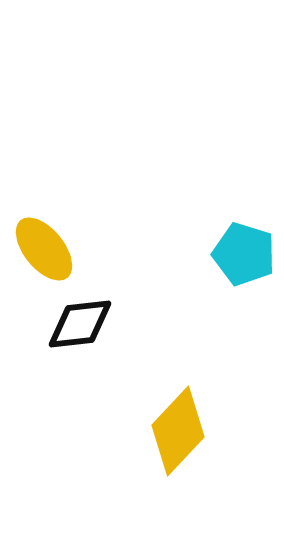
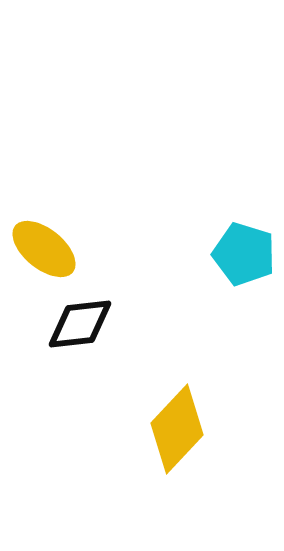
yellow ellipse: rotated 12 degrees counterclockwise
yellow diamond: moved 1 px left, 2 px up
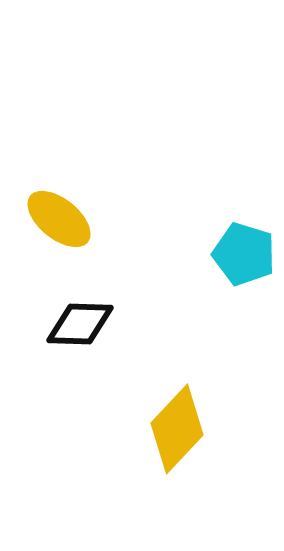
yellow ellipse: moved 15 px right, 30 px up
black diamond: rotated 8 degrees clockwise
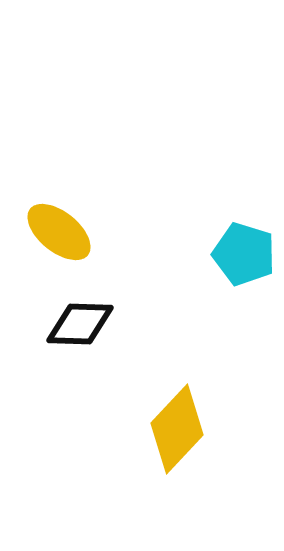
yellow ellipse: moved 13 px down
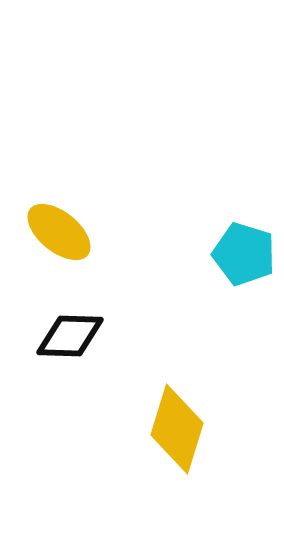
black diamond: moved 10 px left, 12 px down
yellow diamond: rotated 26 degrees counterclockwise
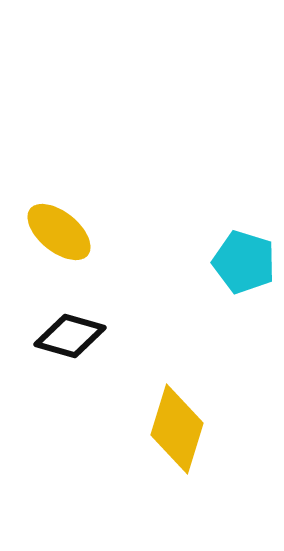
cyan pentagon: moved 8 px down
black diamond: rotated 14 degrees clockwise
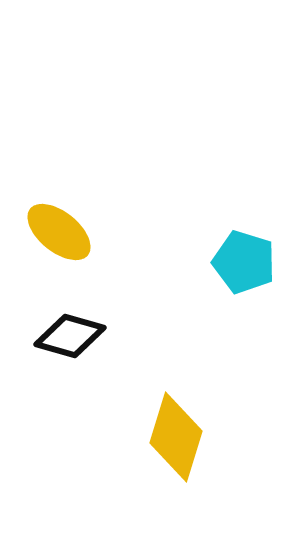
yellow diamond: moved 1 px left, 8 px down
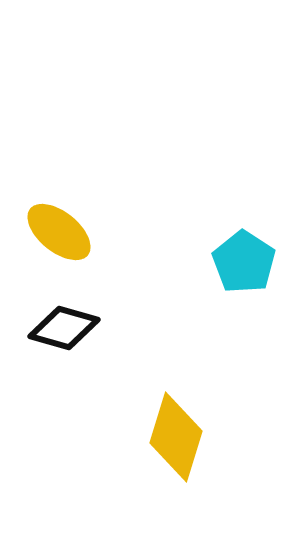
cyan pentagon: rotated 16 degrees clockwise
black diamond: moved 6 px left, 8 px up
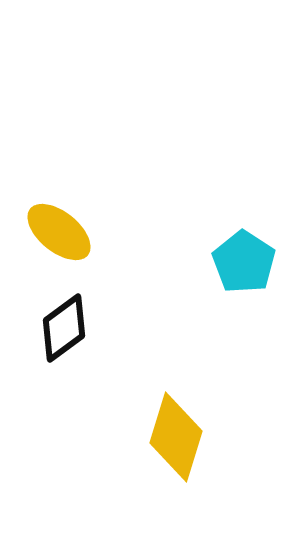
black diamond: rotated 52 degrees counterclockwise
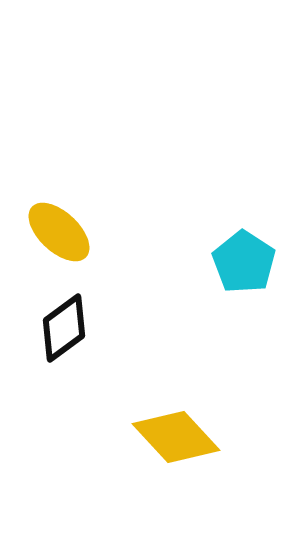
yellow ellipse: rotated 4 degrees clockwise
yellow diamond: rotated 60 degrees counterclockwise
